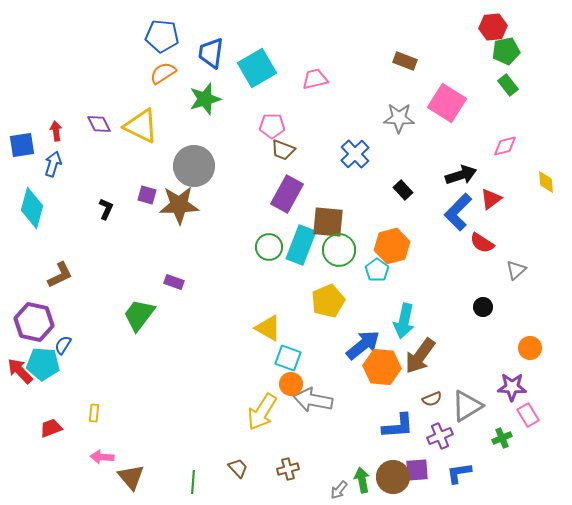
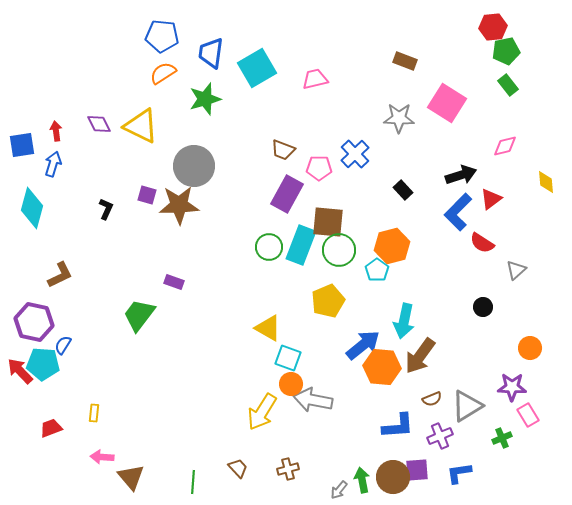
pink pentagon at (272, 126): moved 47 px right, 42 px down
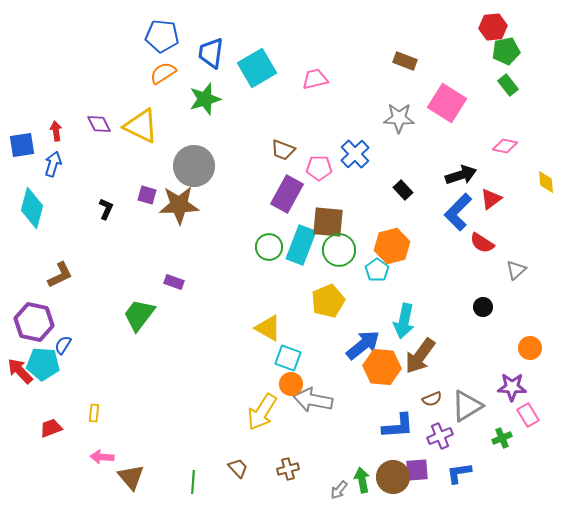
pink diamond at (505, 146): rotated 25 degrees clockwise
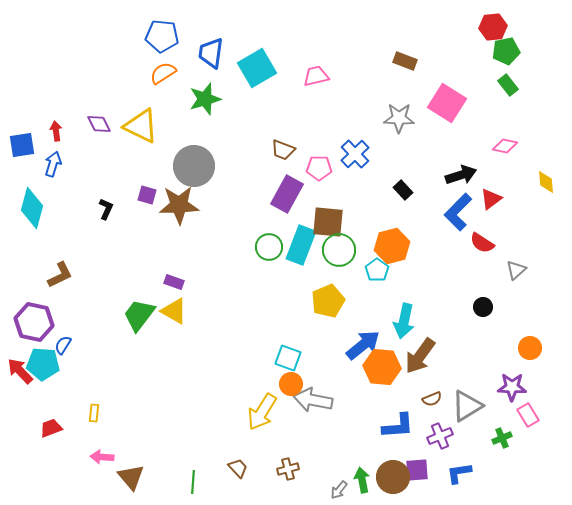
pink trapezoid at (315, 79): moved 1 px right, 3 px up
yellow triangle at (268, 328): moved 94 px left, 17 px up
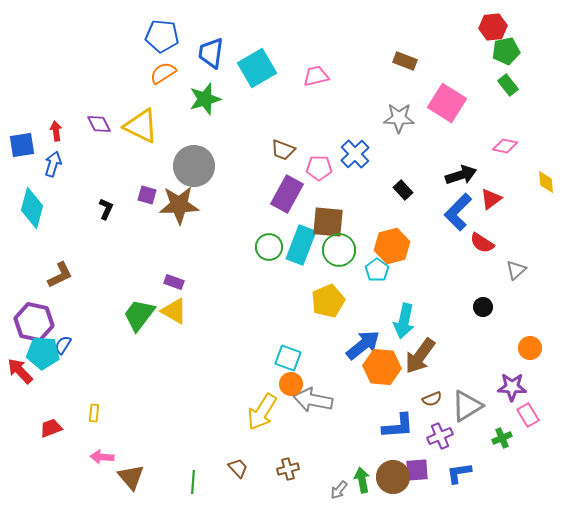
cyan pentagon at (43, 364): moved 11 px up
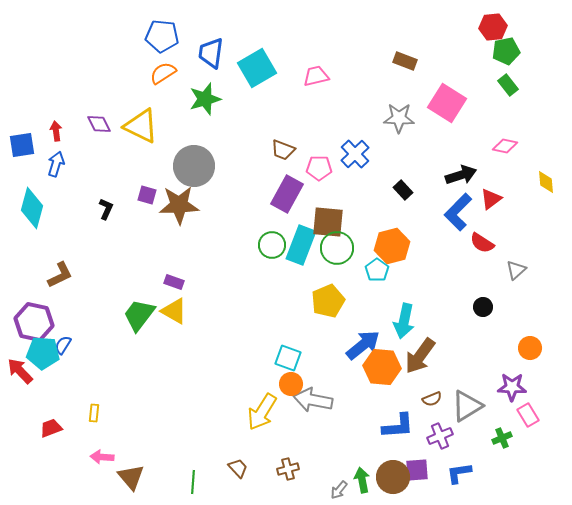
blue arrow at (53, 164): moved 3 px right
green circle at (269, 247): moved 3 px right, 2 px up
green circle at (339, 250): moved 2 px left, 2 px up
